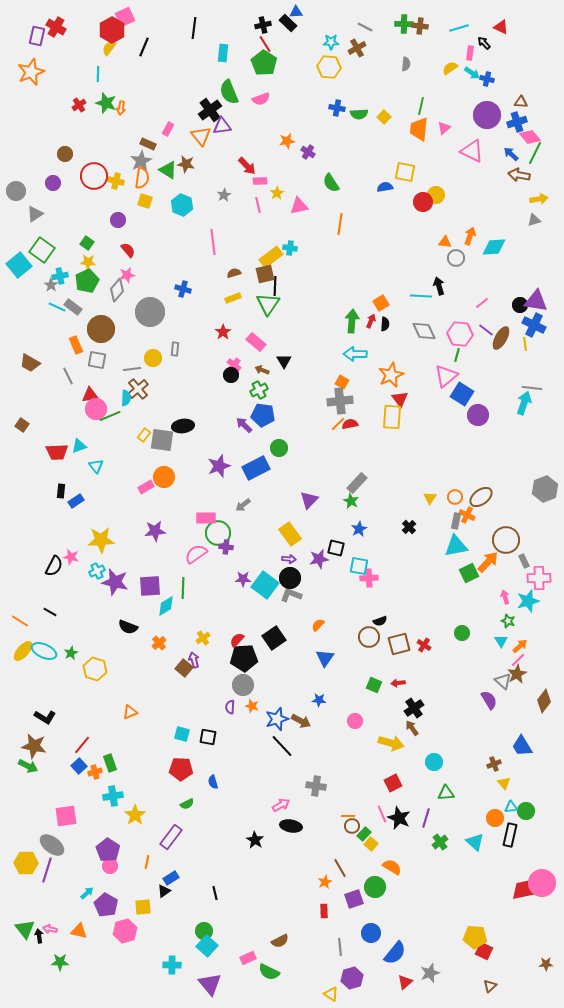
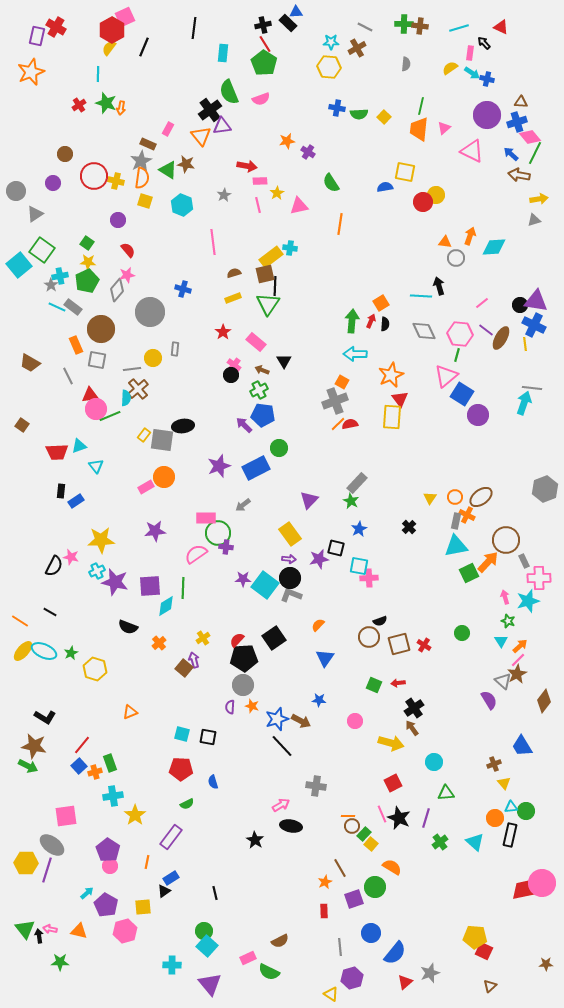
red arrow at (247, 166): rotated 36 degrees counterclockwise
gray cross at (340, 401): moved 5 px left; rotated 15 degrees counterclockwise
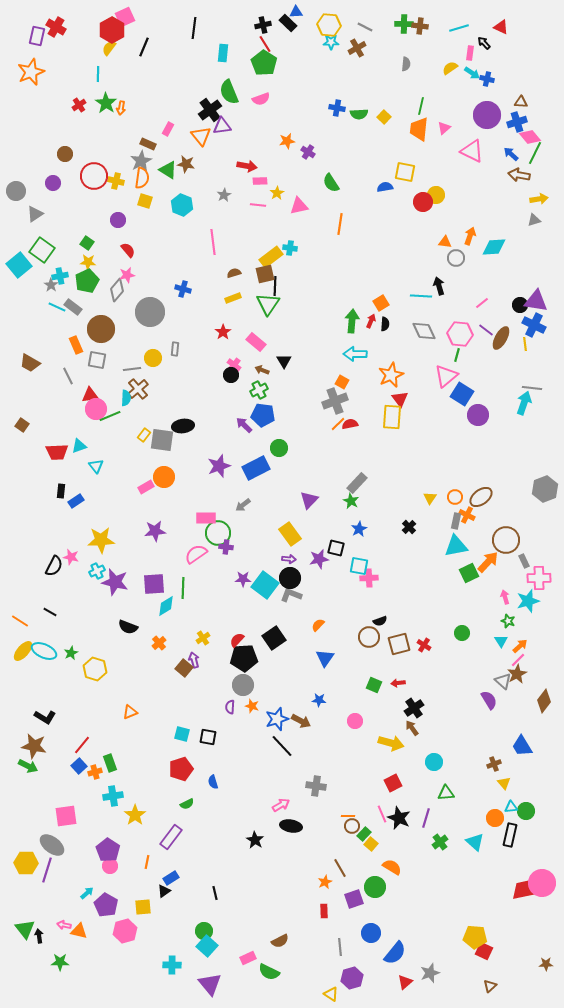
yellow hexagon at (329, 67): moved 42 px up
green star at (106, 103): rotated 15 degrees clockwise
pink line at (258, 205): rotated 70 degrees counterclockwise
purple square at (150, 586): moved 4 px right, 2 px up
red pentagon at (181, 769): rotated 20 degrees counterclockwise
pink arrow at (50, 929): moved 14 px right, 4 px up
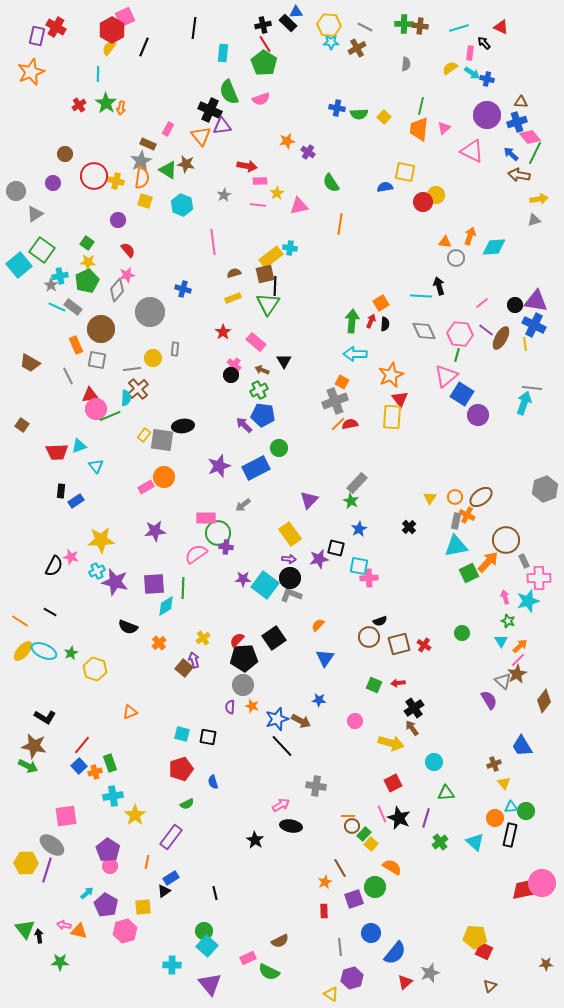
black cross at (210, 110): rotated 30 degrees counterclockwise
black circle at (520, 305): moved 5 px left
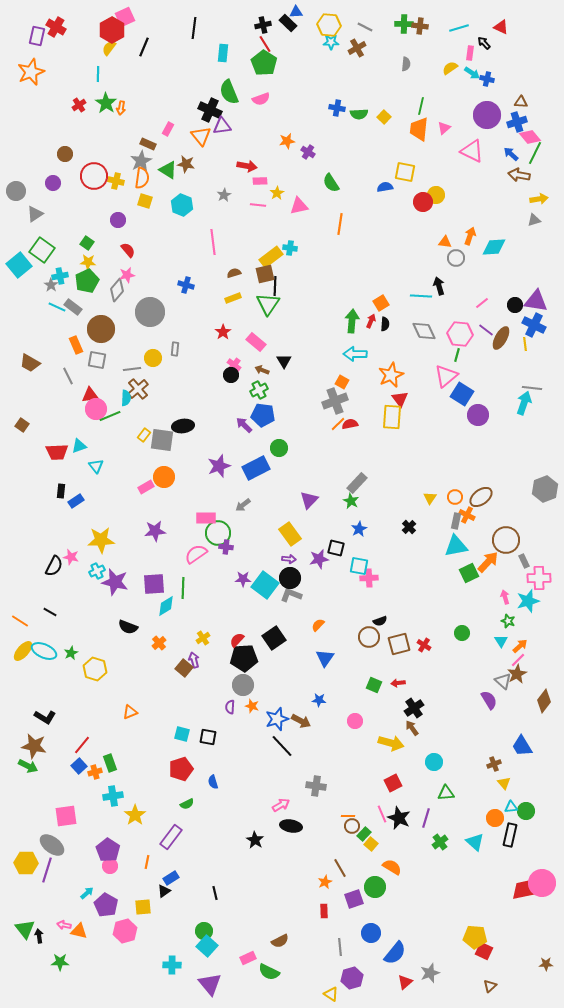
blue cross at (183, 289): moved 3 px right, 4 px up
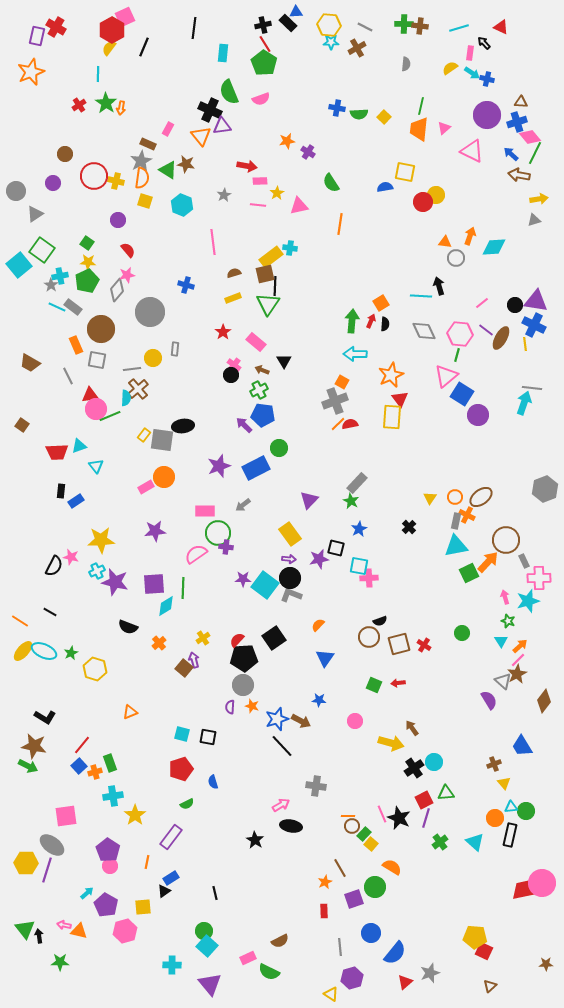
pink rectangle at (206, 518): moved 1 px left, 7 px up
black cross at (414, 708): moved 60 px down
red square at (393, 783): moved 31 px right, 17 px down
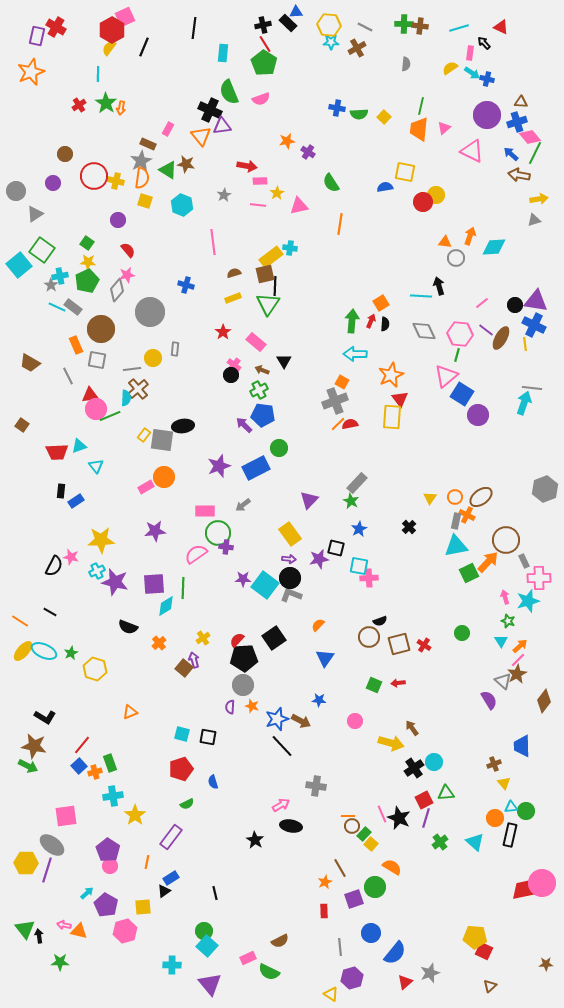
blue trapezoid at (522, 746): rotated 30 degrees clockwise
